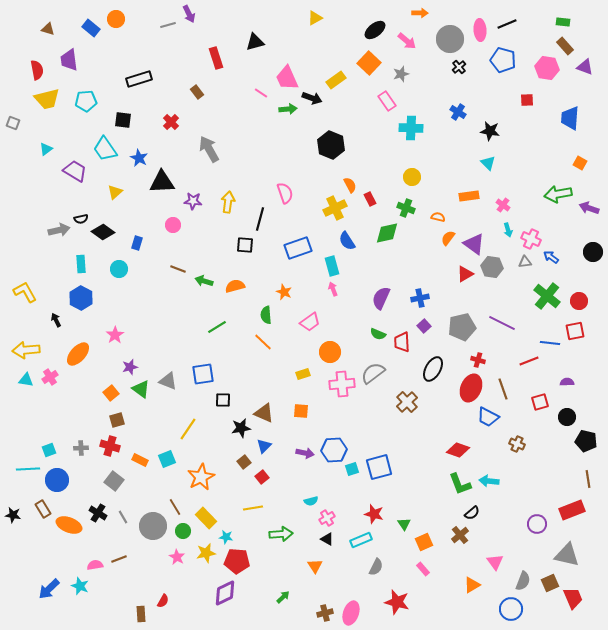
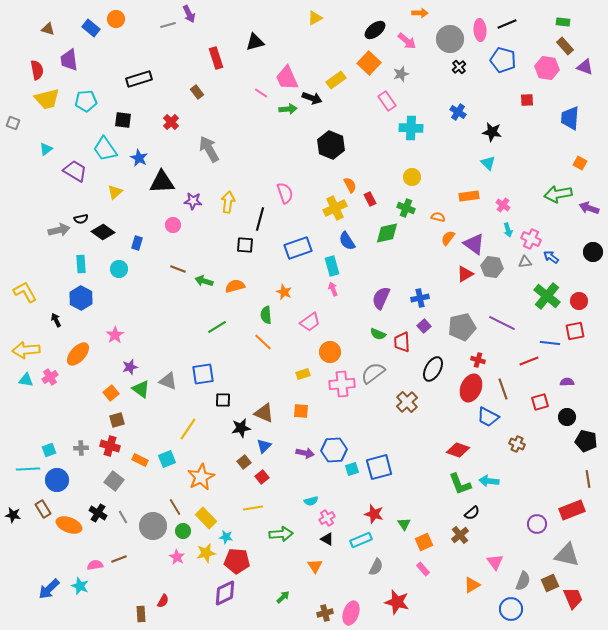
black star at (490, 131): moved 2 px right, 1 px down
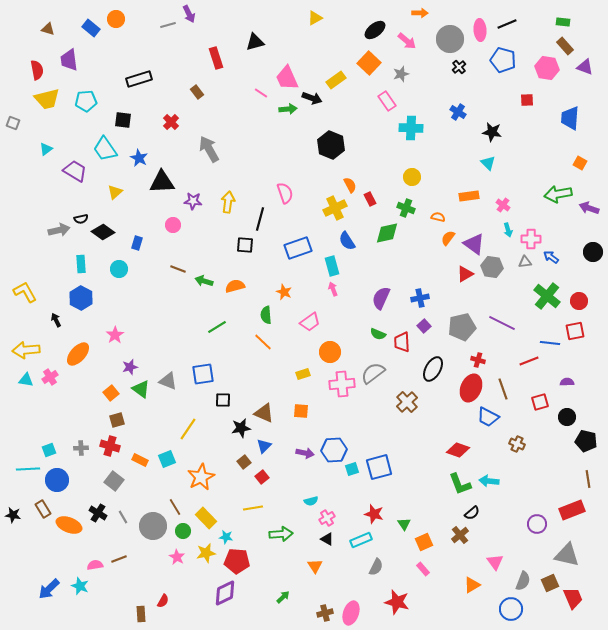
pink cross at (531, 239): rotated 24 degrees counterclockwise
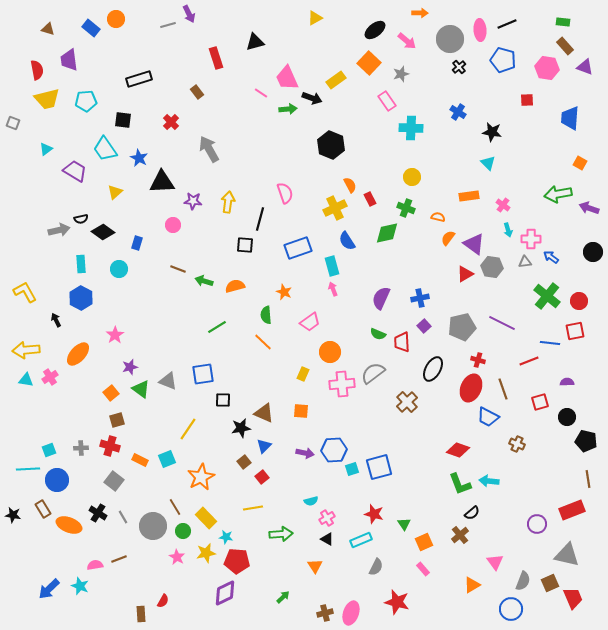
yellow rectangle at (303, 374): rotated 48 degrees counterclockwise
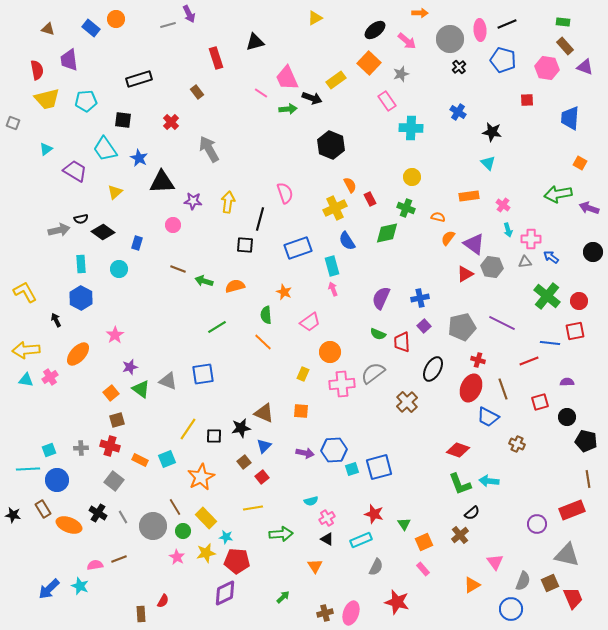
black square at (223, 400): moved 9 px left, 36 px down
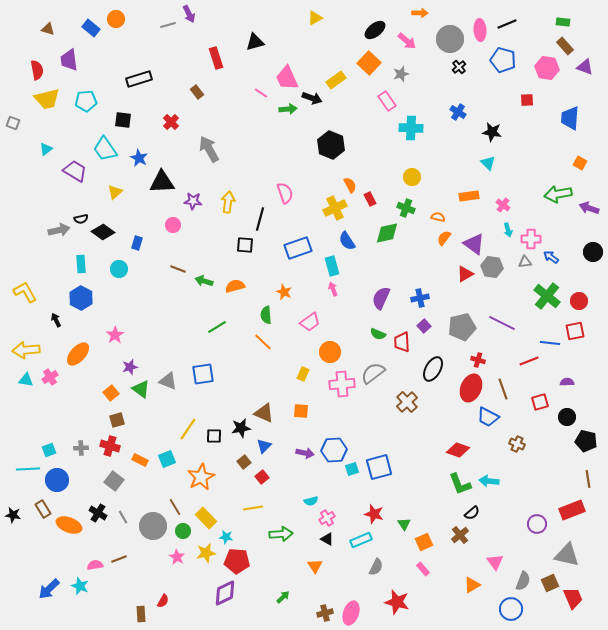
orange semicircle at (448, 238): moved 4 px left
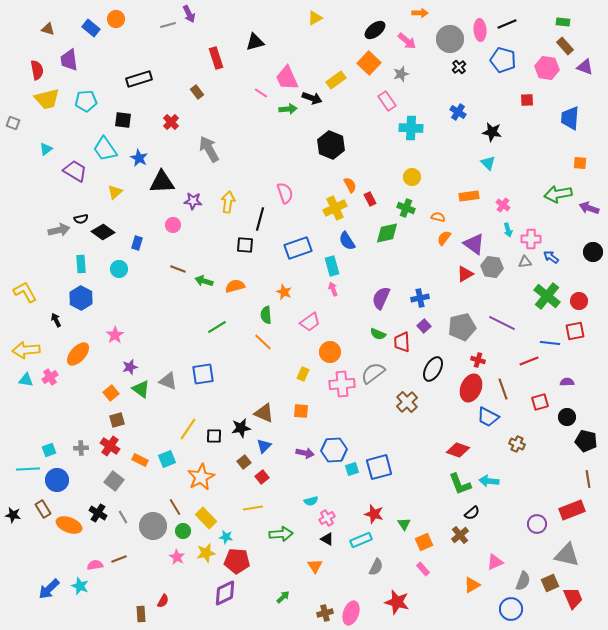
orange square at (580, 163): rotated 24 degrees counterclockwise
red cross at (110, 446): rotated 18 degrees clockwise
pink triangle at (495, 562): rotated 42 degrees clockwise
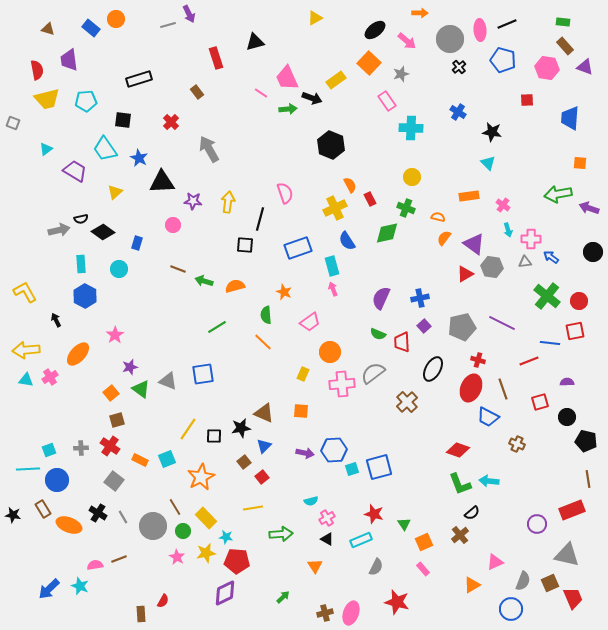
blue hexagon at (81, 298): moved 4 px right, 2 px up
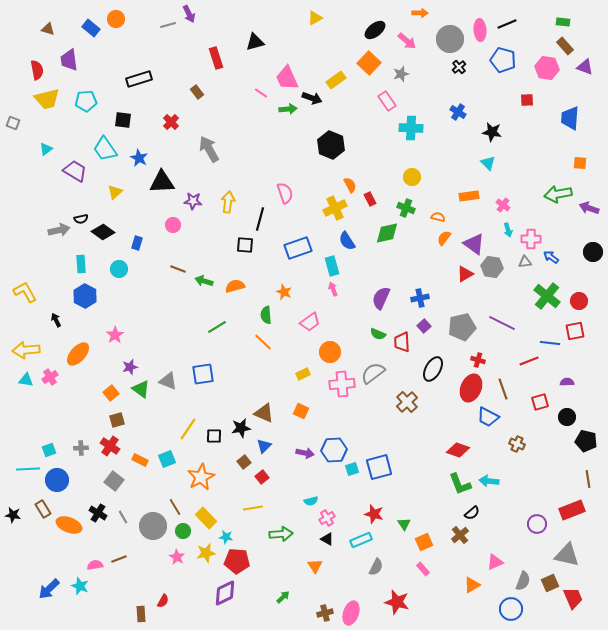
yellow rectangle at (303, 374): rotated 40 degrees clockwise
orange square at (301, 411): rotated 21 degrees clockwise
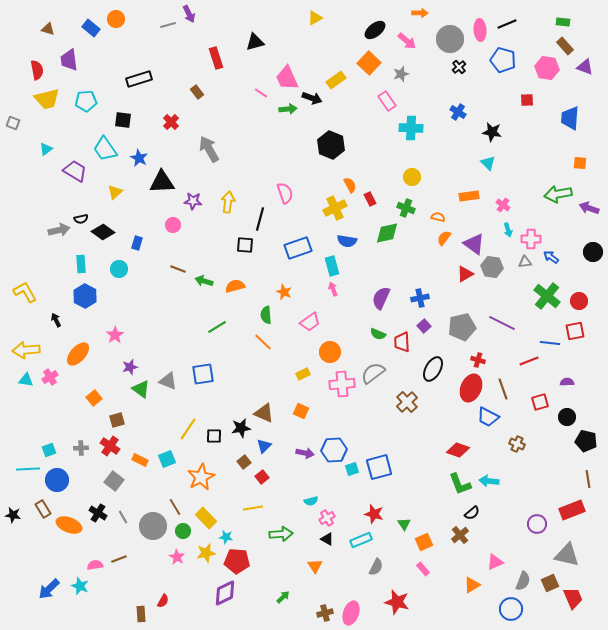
blue semicircle at (347, 241): rotated 48 degrees counterclockwise
orange square at (111, 393): moved 17 px left, 5 px down
